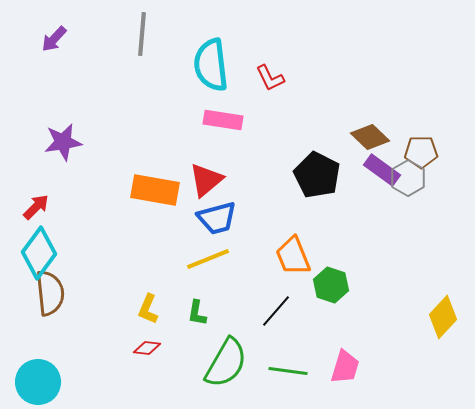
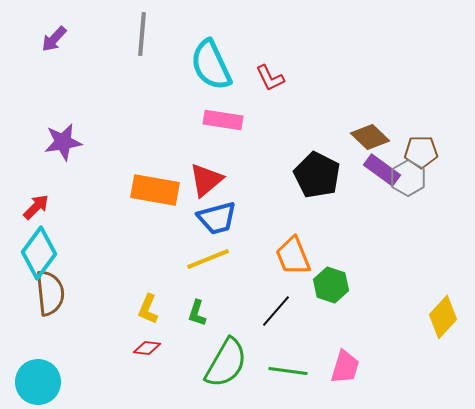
cyan semicircle: rotated 18 degrees counterclockwise
green L-shape: rotated 8 degrees clockwise
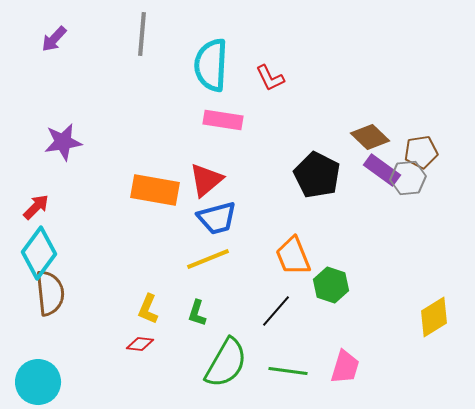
cyan semicircle: rotated 28 degrees clockwise
brown pentagon: rotated 8 degrees counterclockwise
gray hexagon: rotated 24 degrees clockwise
yellow diamond: moved 9 px left; rotated 15 degrees clockwise
red diamond: moved 7 px left, 4 px up
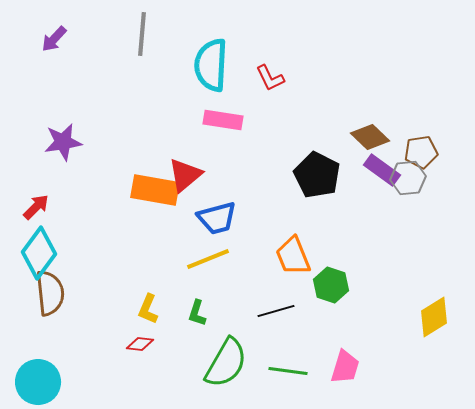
red triangle: moved 21 px left, 5 px up
black line: rotated 33 degrees clockwise
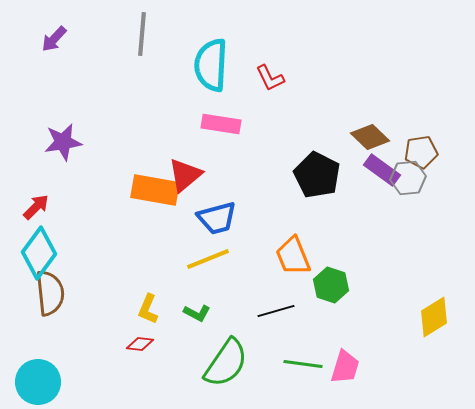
pink rectangle: moved 2 px left, 4 px down
green L-shape: rotated 80 degrees counterclockwise
green semicircle: rotated 4 degrees clockwise
green line: moved 15 px right, 7 px up
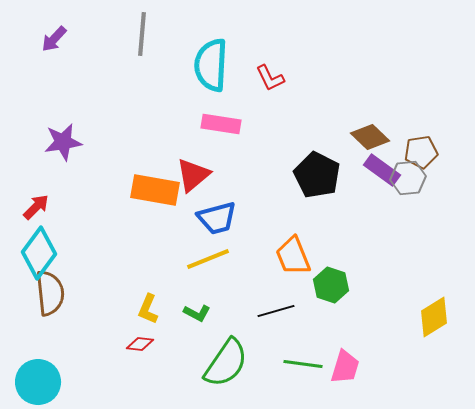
red triangle: moved 8 px right
